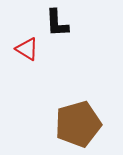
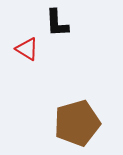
brown pentagon: moved 1 px left, 1 px up
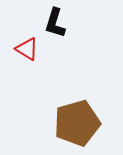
black L-shape: moved 2 px left; rotated 20 degrees clockwise
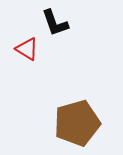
black L-shape: rotated 36 degrees counterclockwise
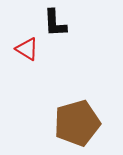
black L-shape: rotated 16 degrees clockwise
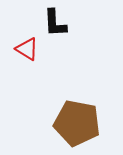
brown pentagon: rotated 27 degrees clockwise
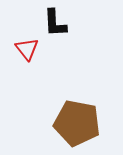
red triangle: rotated 20 degrees clockwise
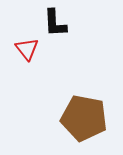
brown pentagon: moved 7 px right, 5 px up
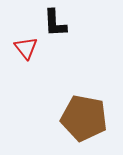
red triangle: moved 1 px left, 1 px up
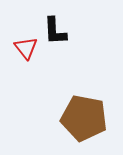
black L-shape: moved 8 px down
